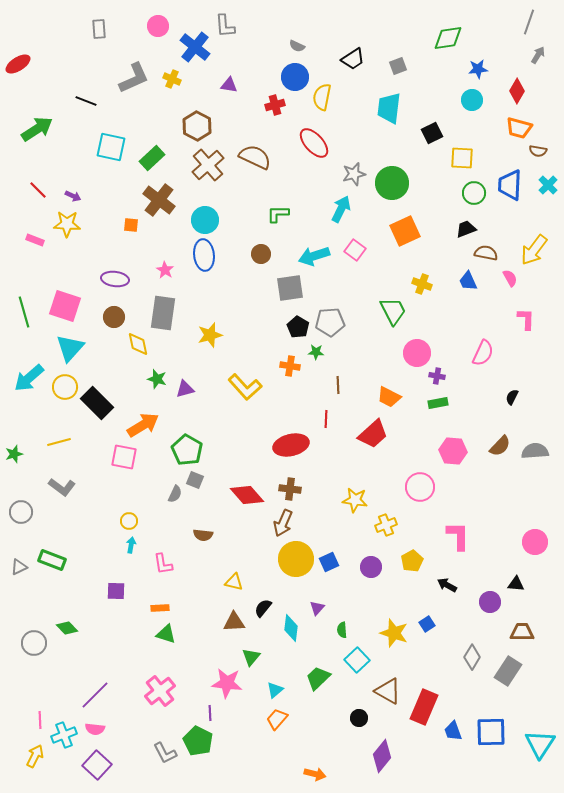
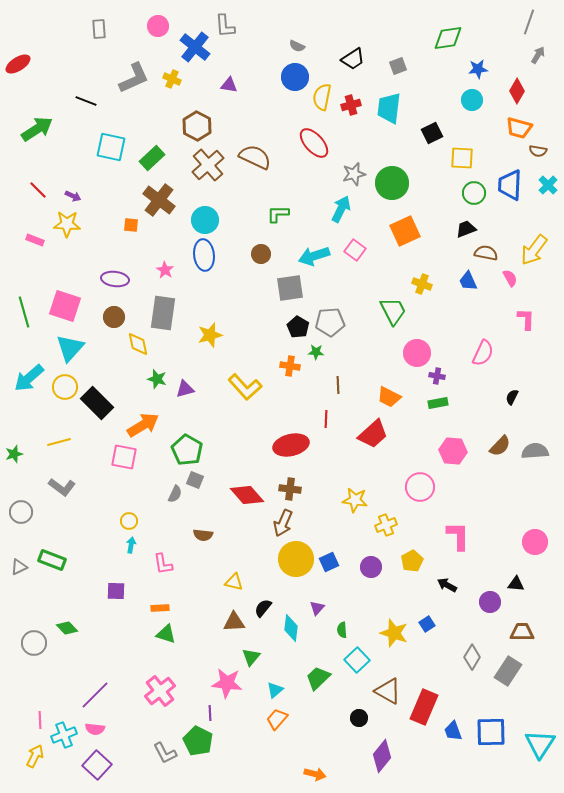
red cross at (275, 105): moved 76 px right
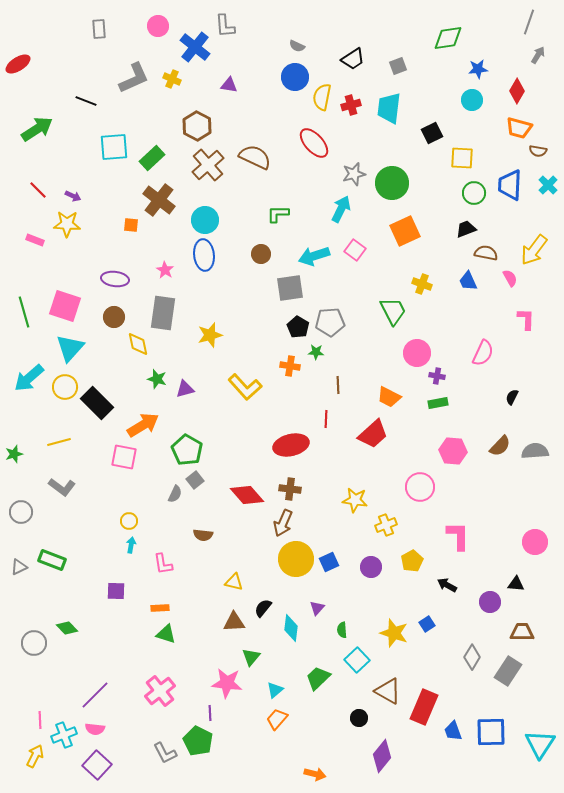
cyan square at (111, 147): moved 3 px right; rotated 16 degrees counterclockwise
gray square at (195, 480): rotated 30 degrees clockwise
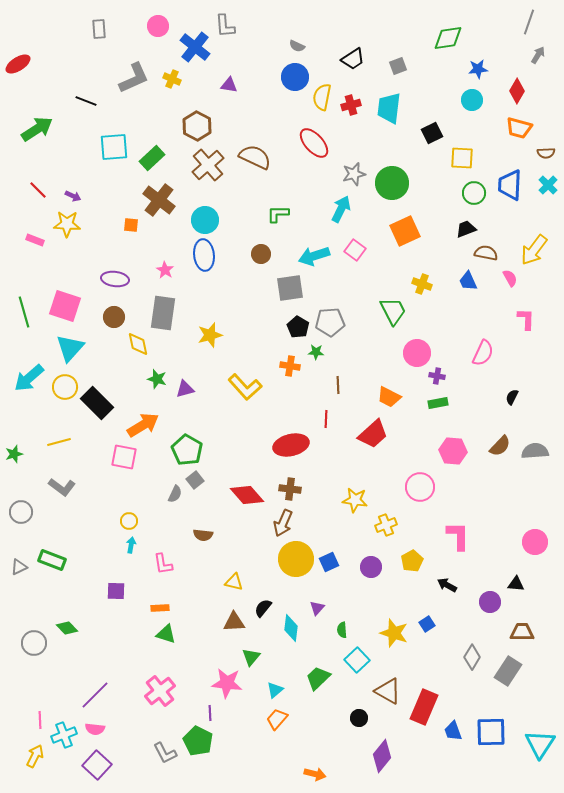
brown semicircle at (538, 151): moved 8 px right, 2 px down; rotated 12 degrees counterclockwise
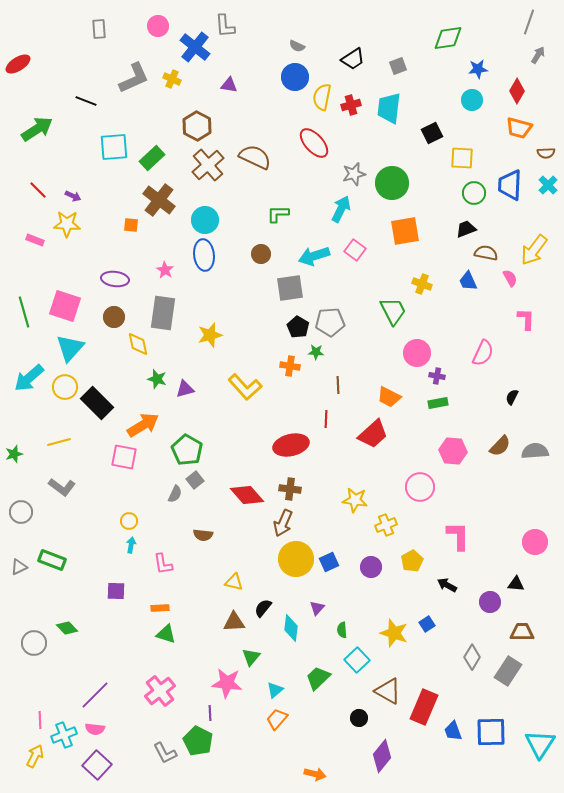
orange square at (405, 231): rotated 16 degrees clockwise
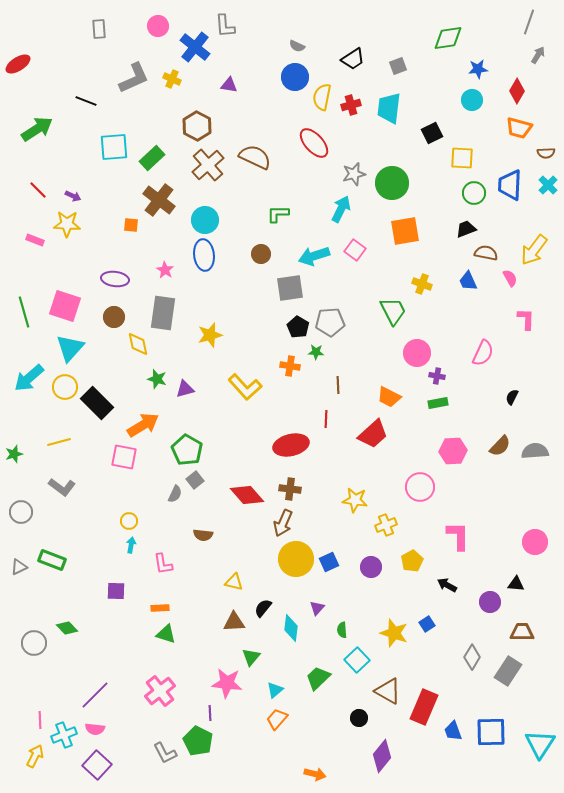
pink hexagon at (453, 451): rotated 8 degrees counterclockwise
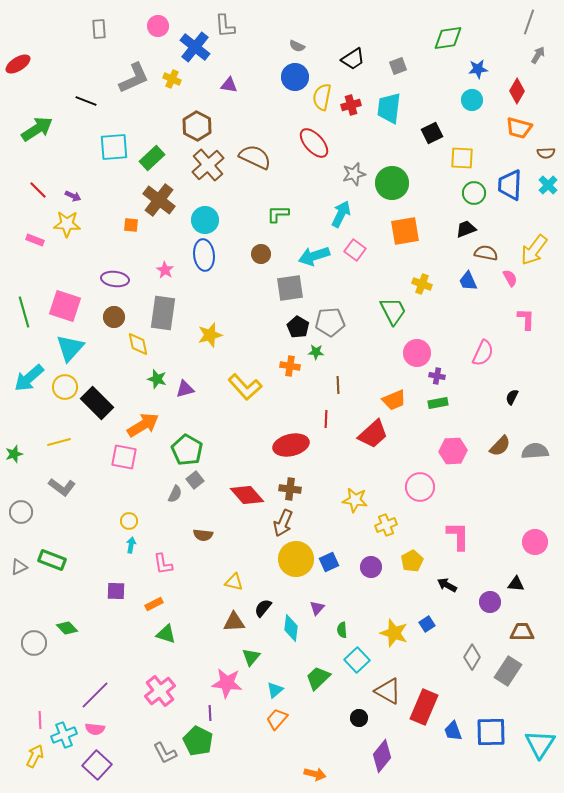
cyan arrow at (341, 209): moved 5 px down
orange trapezoid at (389, 397): moved 5 px right, 3 px down; rotated 50 degrees counterclockwise
orange rectangle at (160, 608): moved 6 px left, 4 px up; rotated 24 degrees counterclockwise
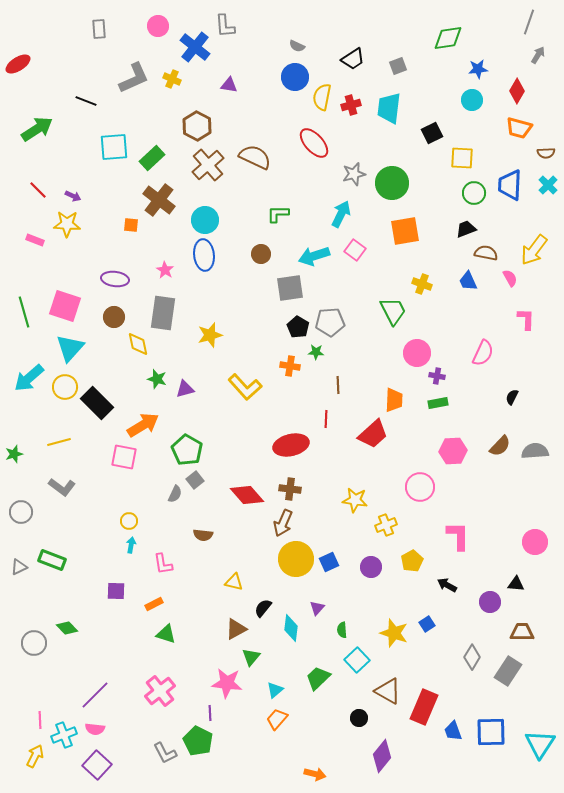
orange trapezoid at (394, 400): rotated 65 degrees counterclockwise
brown triangle at (234, 622): moved 2 px right, 7 px down; rotated 25 degrees counterclockwise
